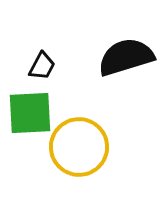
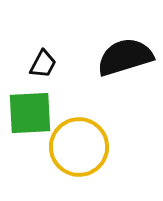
black semicircle: moved 1 px left
black trapezoid: moved 1 px right, 2 px up
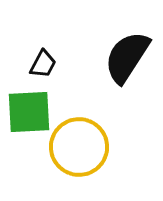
black semicircle: moved 2 px right; rotated 40 degrees counterclockwise
green square: moved 1 px left, 1 px up
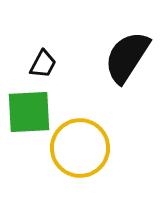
yellow circle: moved 1 px right, 1 px down
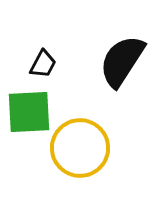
black semicircle: moved 5 px left, 4 px down
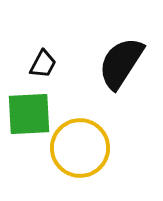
black semicircle: moved 1 px left, 2 px down
green square: moved 2 px down
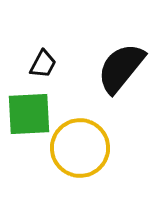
black semicircle: moved 5 px down; rotated 6 degrees clockwise
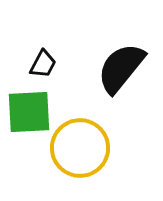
green square: moved 2 px up
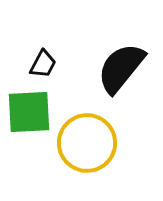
yellow circle: moved 7 px right, 5 px up
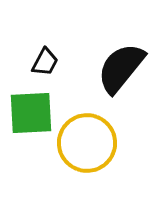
black trapezoid: moved 2 px right, 2 px up
green square: moved 2 px right, 1 px down
